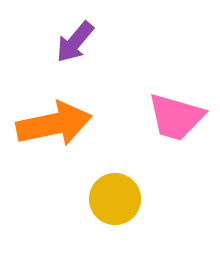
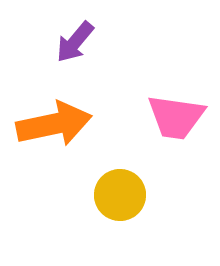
pink trapezoid: rotated 8 degrees counterclockwise
yellow circle: moved 5 px right, 4 px up
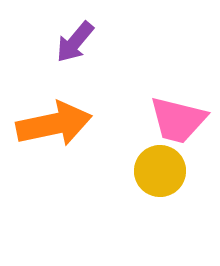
pink trapezoid: moved 2 px right, 3 px down; rotated 6 degrees clockwise
yellow circle: moved 40 px right, 24 px up
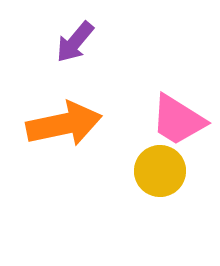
pink trapezoid: rotated 18 degrees clockwise
orange arrow: moved 10 px right
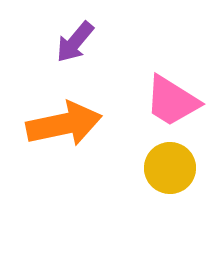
pink trapezoid: moved 6 px left, 19 px up
yellow circle: moved 10 px right, 3 px up
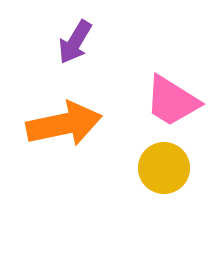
purple arrow: rotated 9 degrees counterclockwise
yellow circle: moved 6 px left
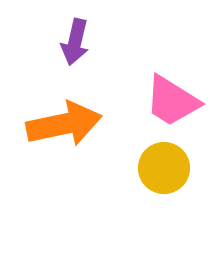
purple arrow: rotated 18 degrees counterclockwise
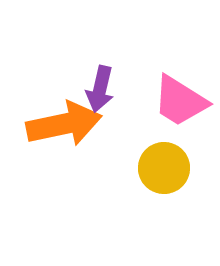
purple arrow: moved 25 px right, 47 px down
pink trapezoid: moved 8 px right
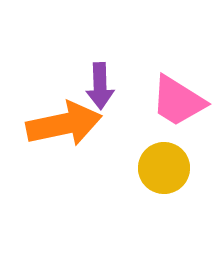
purple arrow: moved 3 px up; rotated 15 degrees counterclockwise
pink trapezoid: moved 2 px left
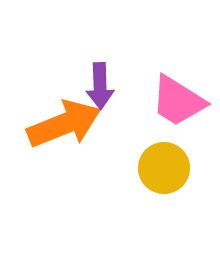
orange arrow: rotated 10 degrees counterclockwise
